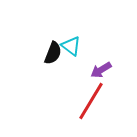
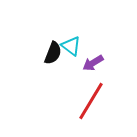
purple arrow: moved 8 px left, 7 px up
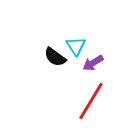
cyan triangle: moved 5 px right; rotated 20 degrees clockwise
black semicircle: moved 2 px right, 4 px down; rotated 105 degrees clockwise
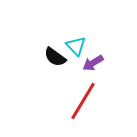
cyan triangle: rotated 10 degrees counterclockwise
red line: moved 8 px left
